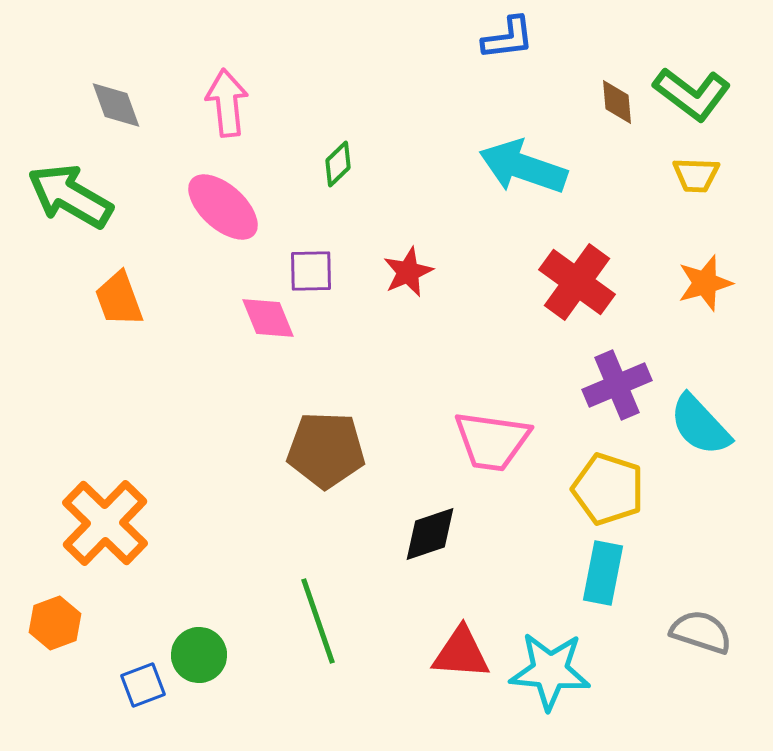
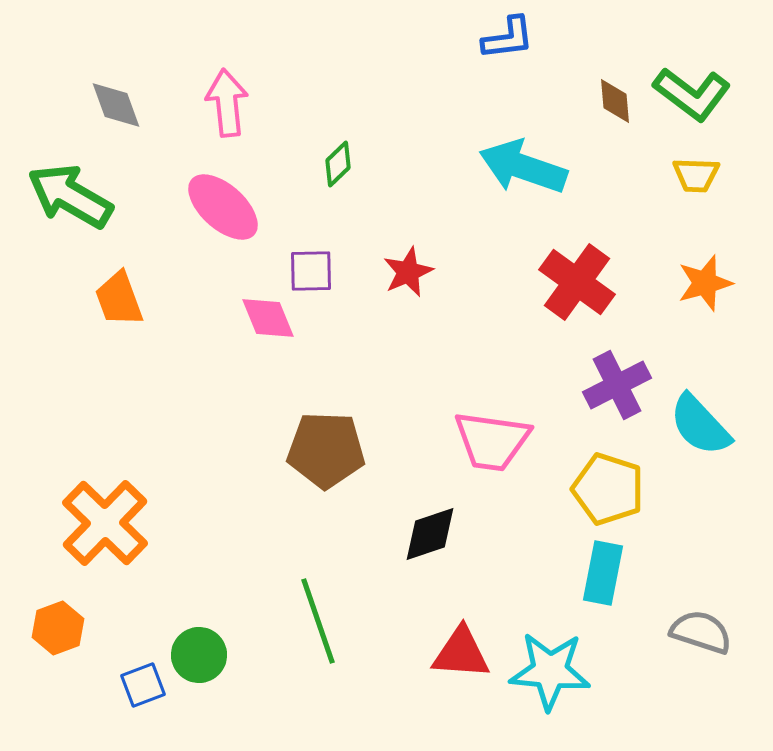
brown diamond: moved 2 px left, 1 px up
purple cross: rotated 4 degrees counterclockwise
orange hexagon: moved 3 px right, 5 px down
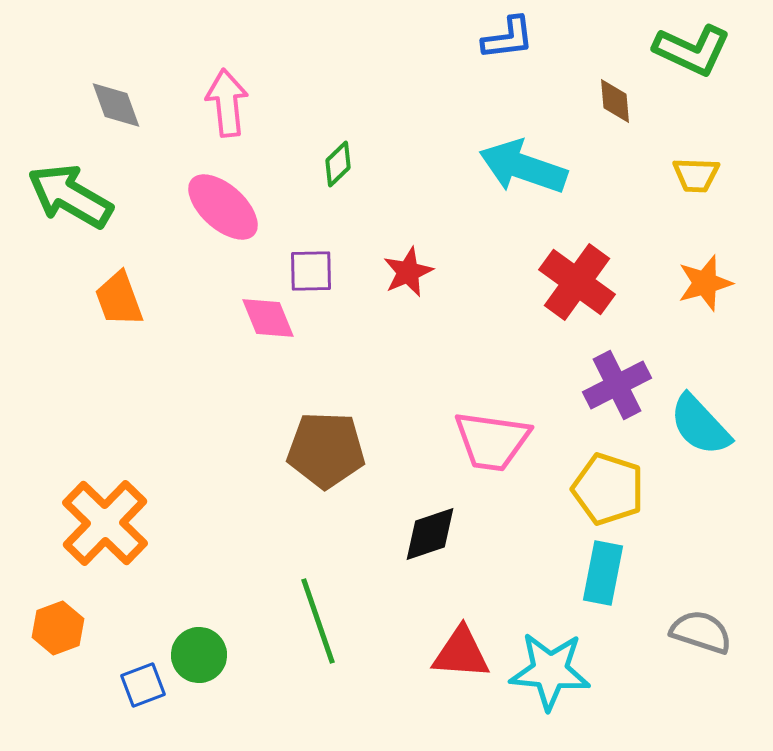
green L-shape: moved 44 px up; rotated 12 degrees counterclockwise
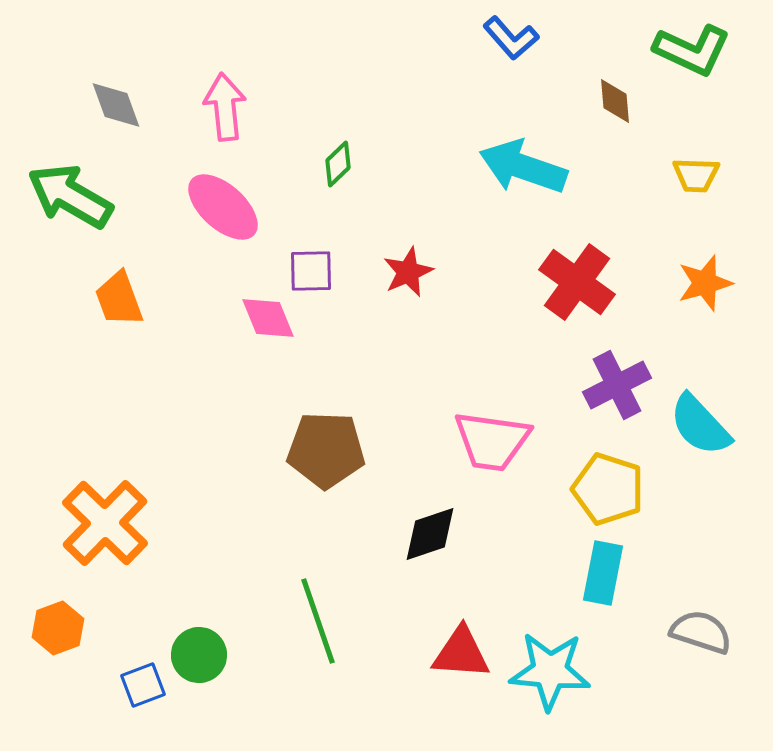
blue L-shape: moved 3 px right; rotated 56 degrees clockwise
pink arrow: moved 2 px left, 4 px down
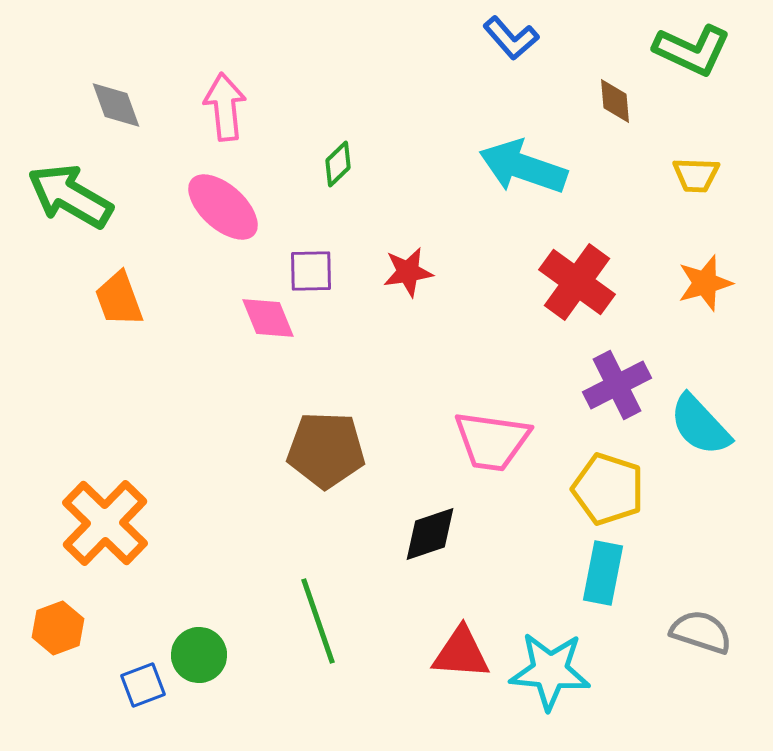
red star: rotated 15 degrees clockwise
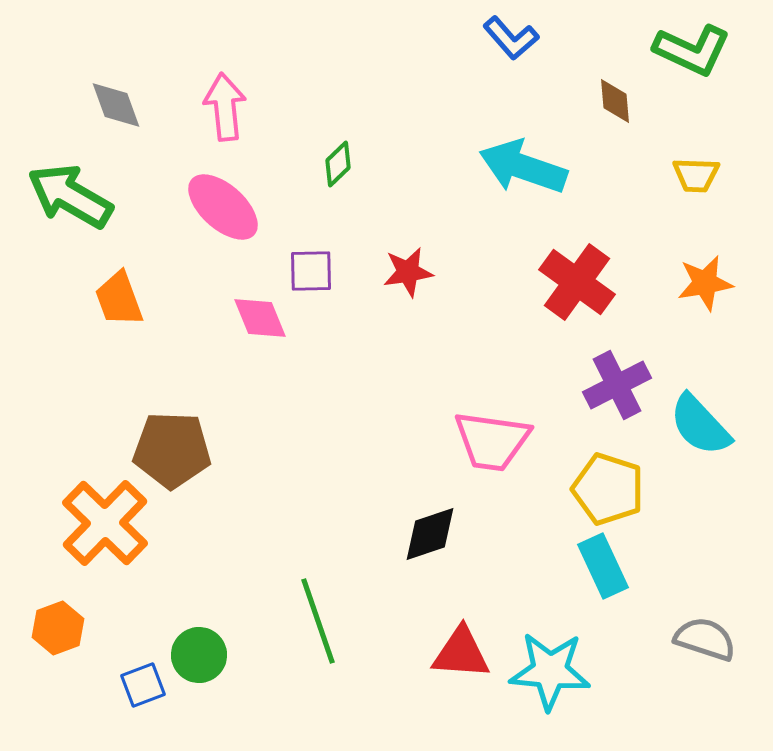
orange star: rotated 6 degrees clockwise
pink diamond: moved 8 px left
brown pentagon: moved 154 px left
cyan rectangle: moved 7 px up; rotated 36 degrees counterclockwise
gray semicircle: moved 4 px right, 7 px down
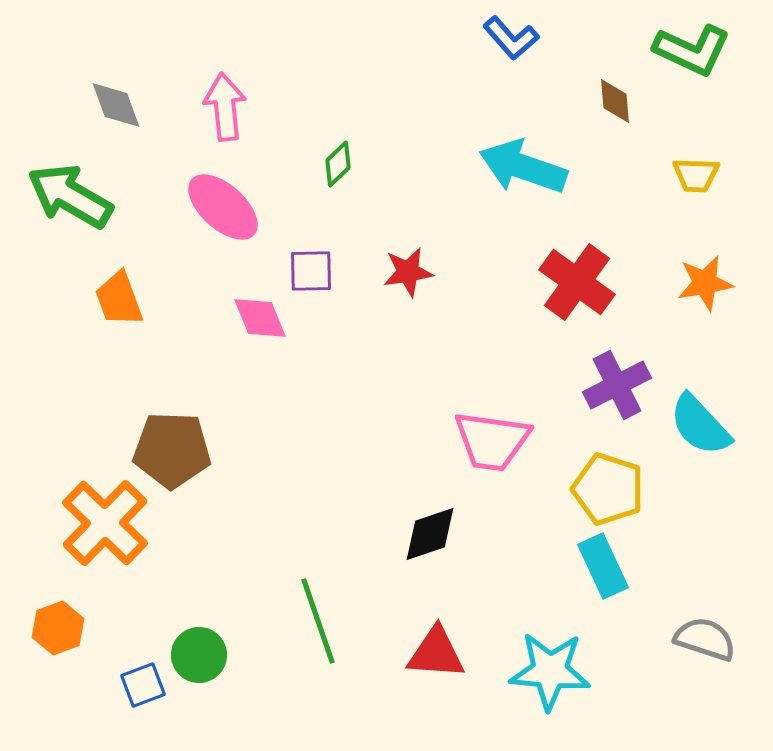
red triangle: moved 25 px left
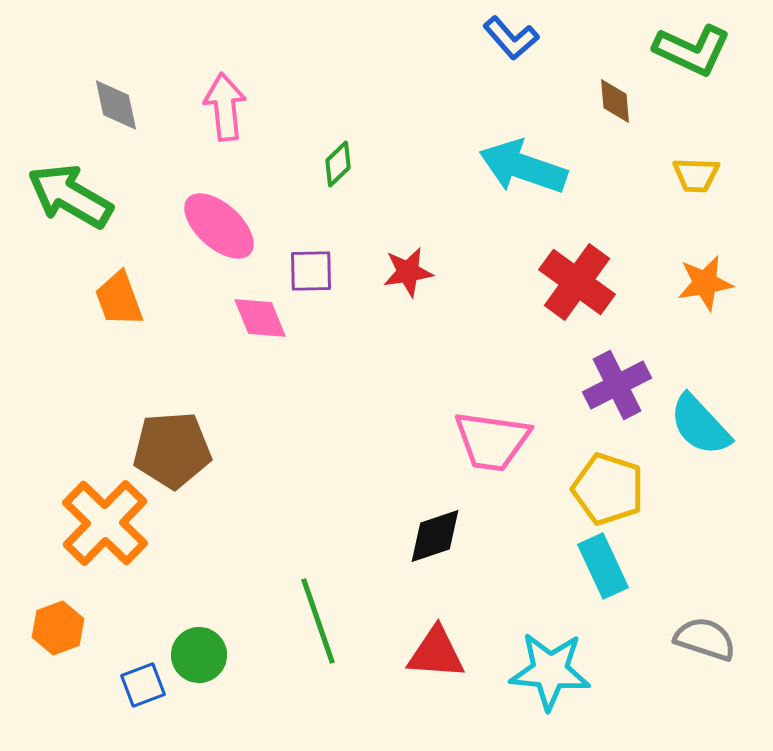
gray diamond: rotated 8 degrees clockwise
pink ellipse: moved 4 px left, 19 px down
brown pentagon: rotated 6 degrees counterclockwise
black diamond: moved 5 px right, 2 px down
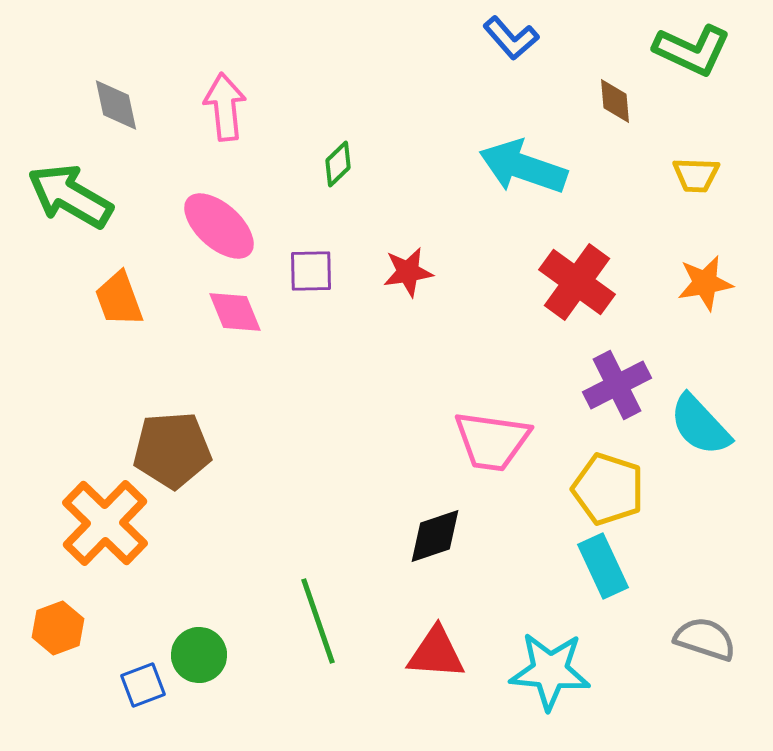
pink diamond: moved 25 px left, 6 px up
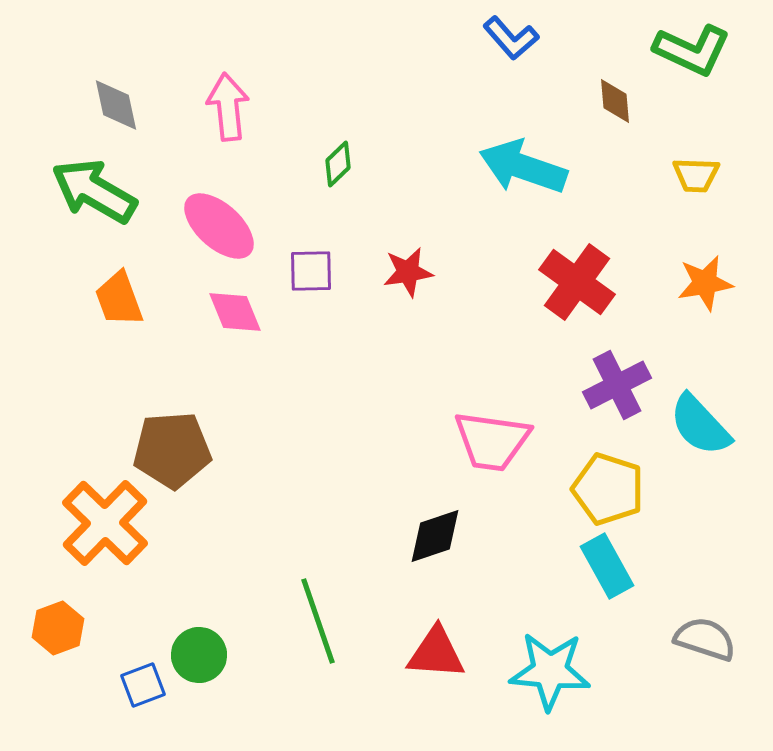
pink arrow: moved 3 px right
green arrow: moved 24 px right, 5 px up
cyan rectangle: moved 4 px right; rotated 4 degrees counterclockwise
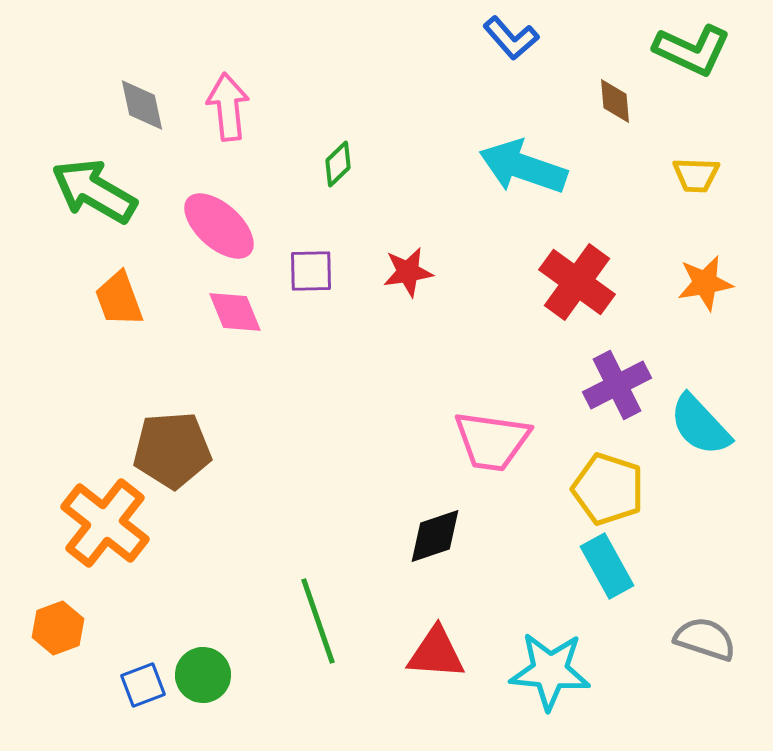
gray diamond: moved 26 px right
orange cross: rotated 6 degrees counterclockwise
green circle: moved 4 px right, 20 px down
